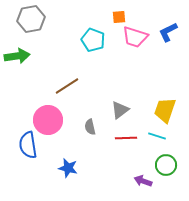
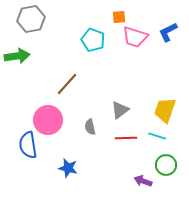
brown line: moved 2 px up; rotated 15 degrees counterclockwise
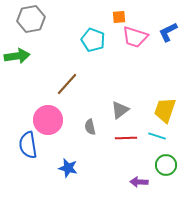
purple arrow: moved 4 px left, 1 px down; rotated 18 degrees counterclockwise
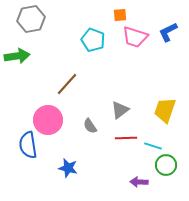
orange square: moved 1 px right, 2 px up
gray semicircle: moved 1 px up; rotated 21 degrees counterclockwise
cyan line: moved 4 px left, 10 px down
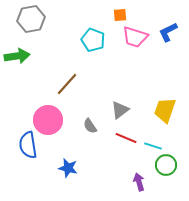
red line: rotated 25 degrees clockwise
purple arrow: rotated 72 degrees clockwise
